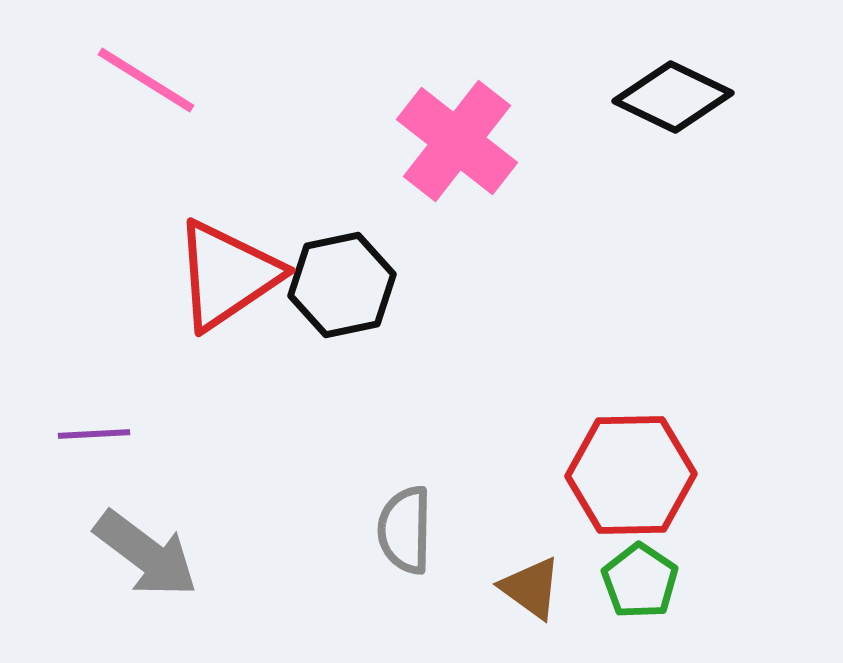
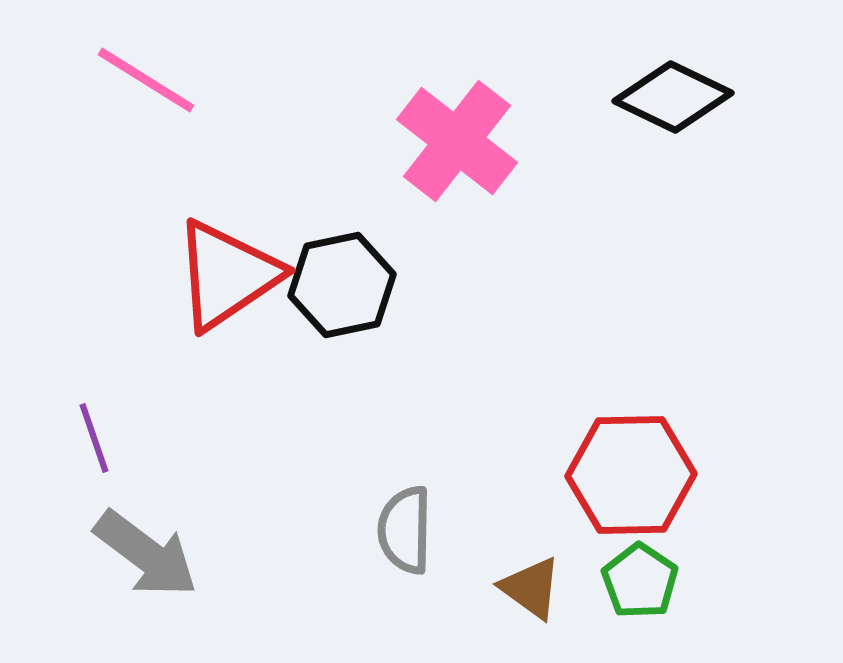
purple line: moved 4 px down; rotated 74 degrees clockwise
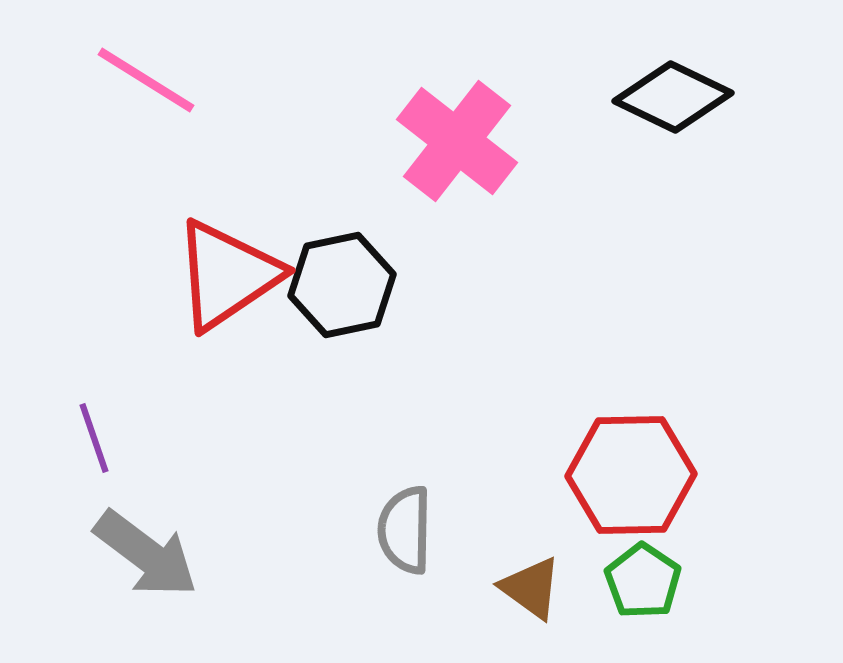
green pentagon: moved 3 px right
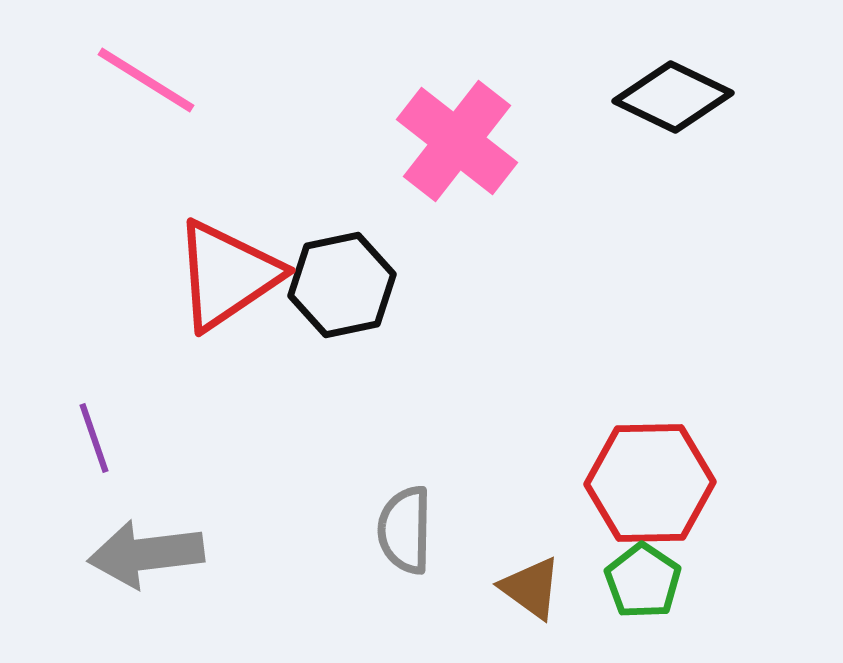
red hexagon: moved 19 px right, 8 px down
gray arrow: rotated 136 degrees clockwise
